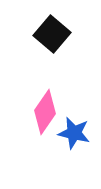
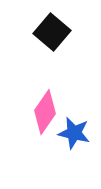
black square: moved 2 px up
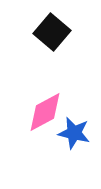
pink diamond: rotated 27 degrees clockwise
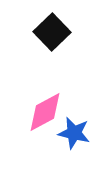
black square: rotated 6 degrees clockwise
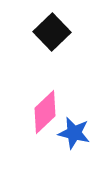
pink diamond: rotated 15 degrees counterclockwise
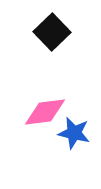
pink diamond: rotated 36 degrees clockwise
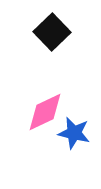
pink diamond: rotated 18 degrees counterclockwise
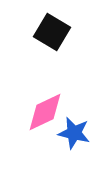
black square: rotated 15 degrees counterclockwise
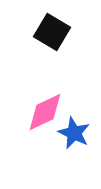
blue star: rotated 12 degrees clockwise
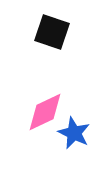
black square: rotated 12 degrees counterclockwise
